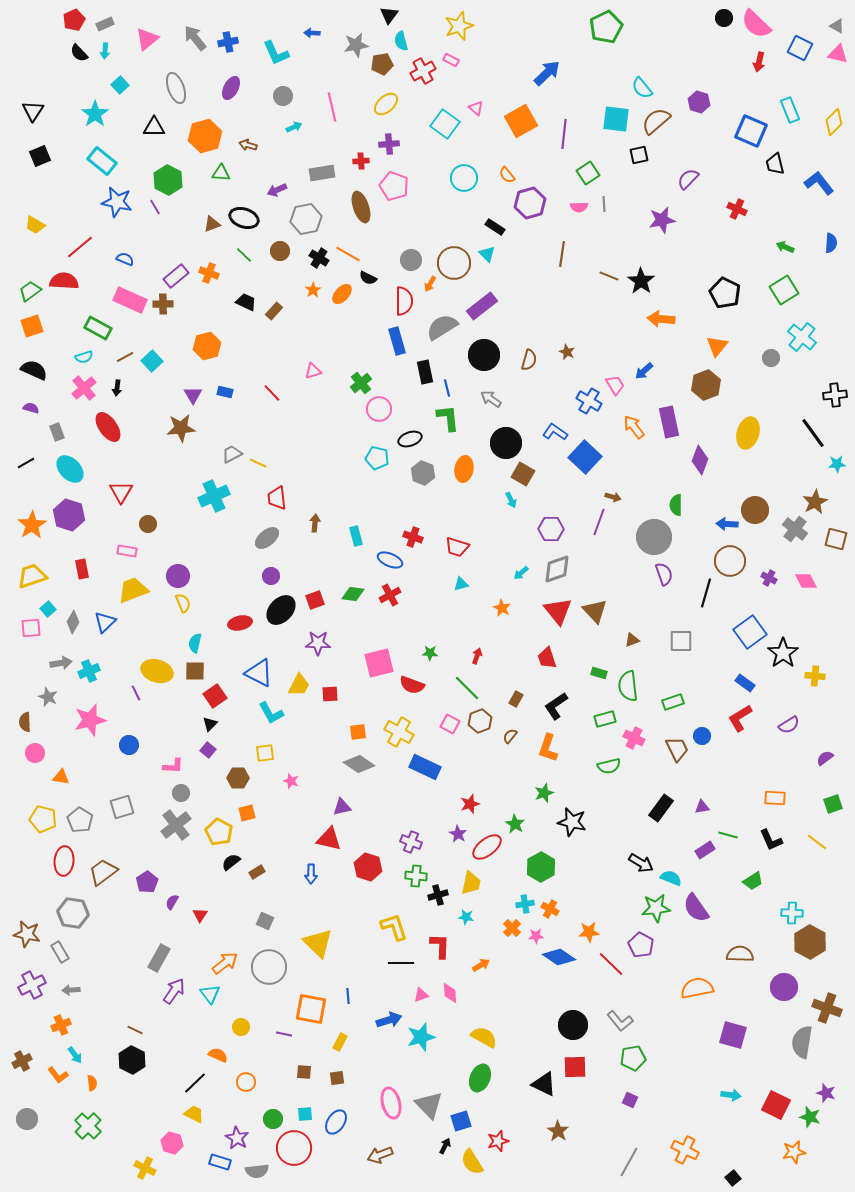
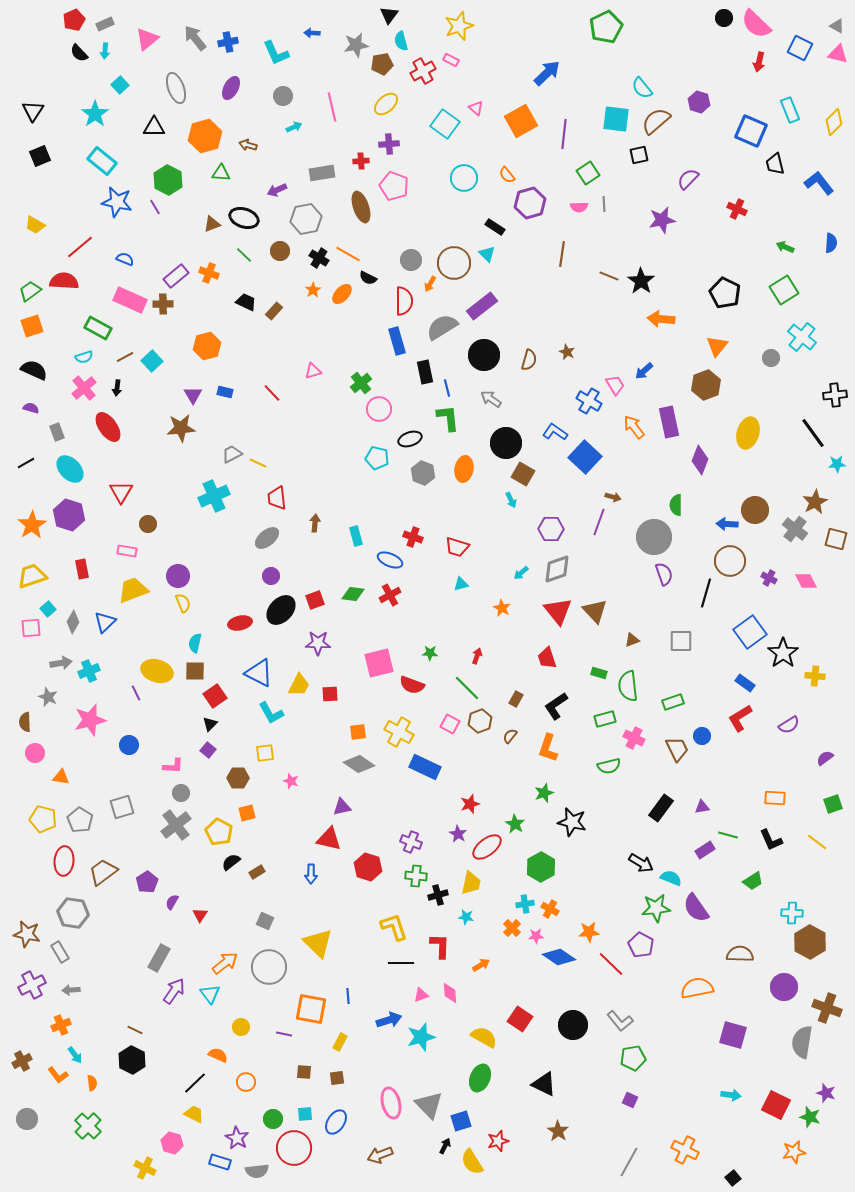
red square at (575, 1067): moved 55 px left, 48 px up; rotated 35 degrees clockwise
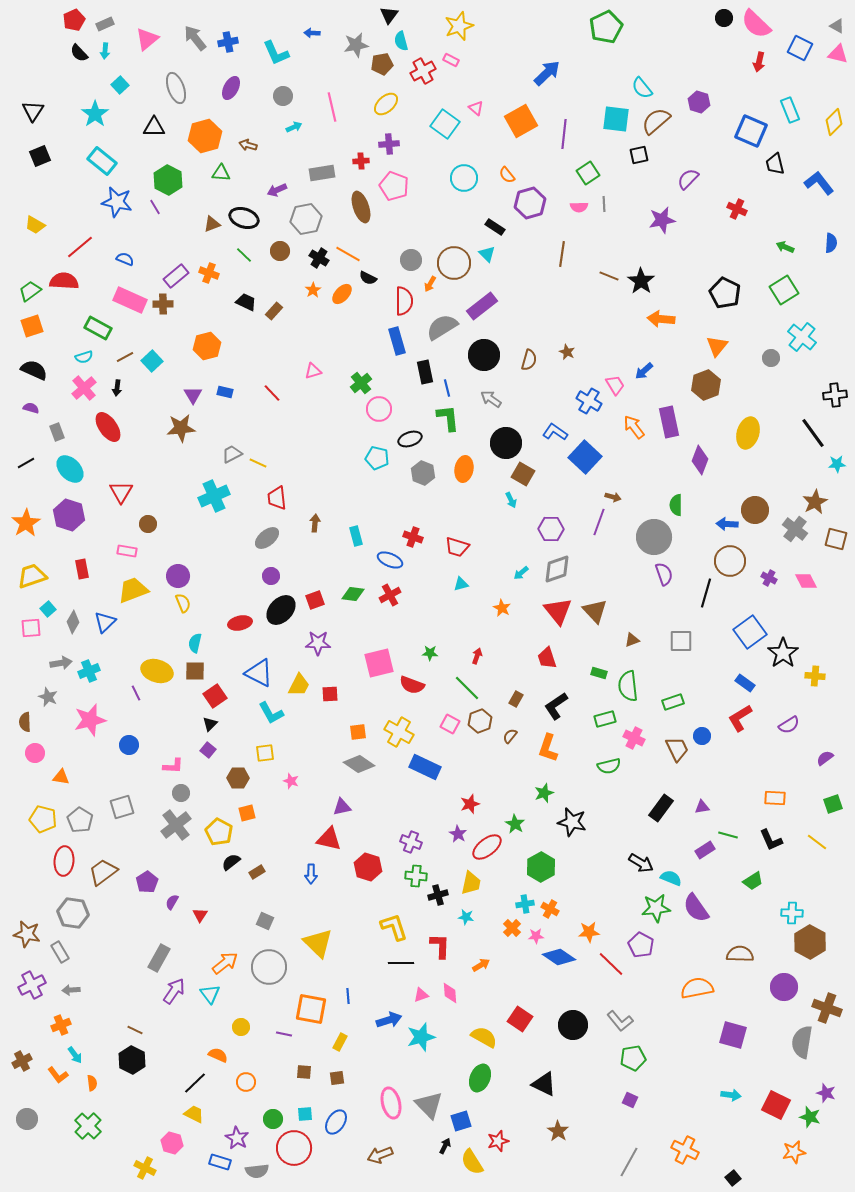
orange star at (32, 525): moved 6 px left, 2 px up
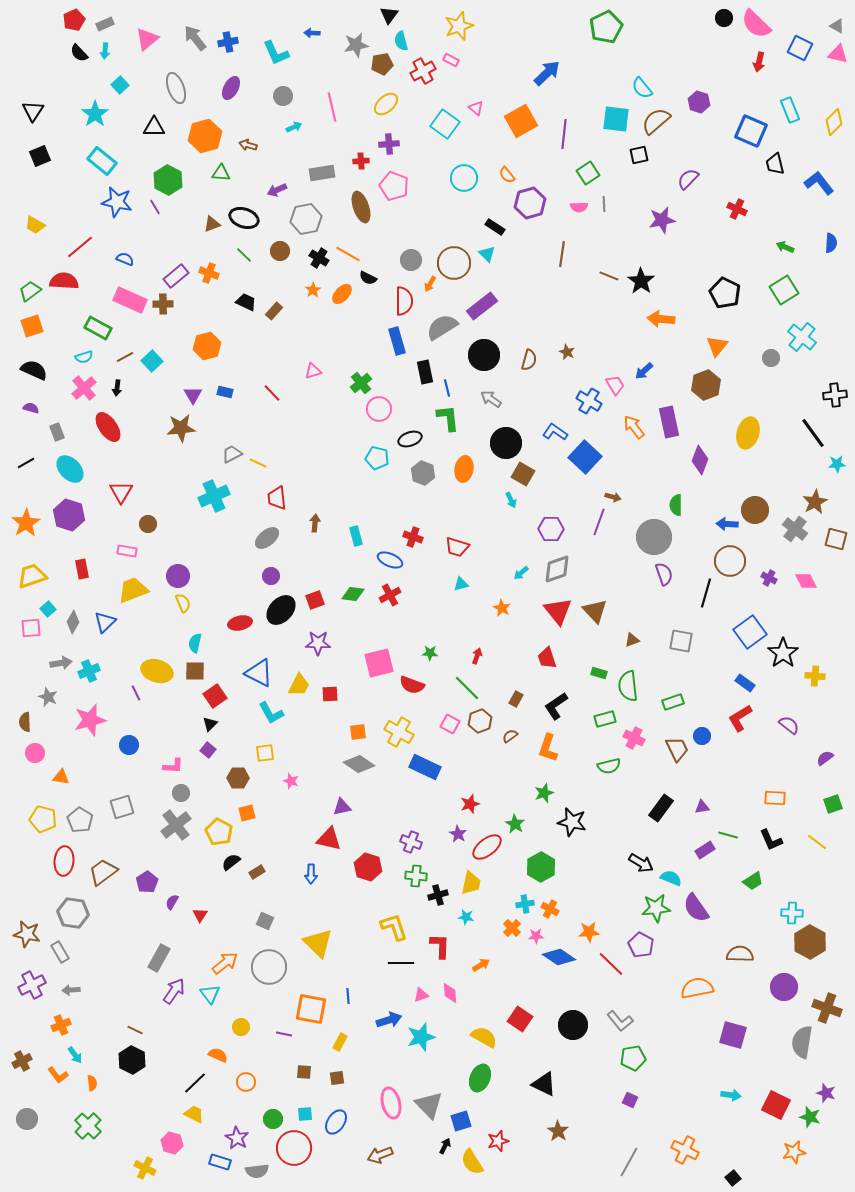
gray square at (681, 641): rotated 10 degrees clockwise
purple semicircle at (789, 725): rotated 110 degrees counterclockwise
brown semicircle at (510, 736): rotated 14 degrees clockwise
